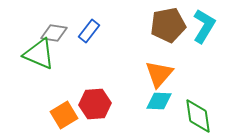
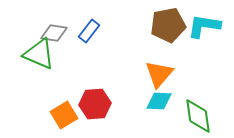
cyan L-shape: rotated 112 degrees counterclockwise
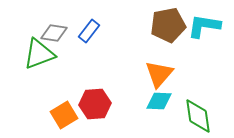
green triangle: rotated 44 degrees counterclockwise
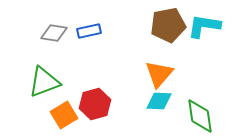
blue rectangle: rotated 40 degrees clockwise
green triangle: moved 5 px right, 28 px down
red hexagon: rotated 12 degrees counterclockwise
green diamond: moved 2 px right
